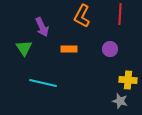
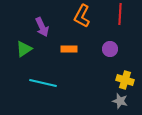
green triangle: moved 1 px down; rotated 30 degrees clockwise
yellow cross: moved 3 px left; rotated 12 degrees clockwise
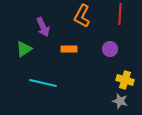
purple arrow: moved 1 px right
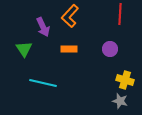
orange L-shape: moved 12 px left; rotated 15 degrees clockwise
green triangle: rotated 30 degrees counterclockwise
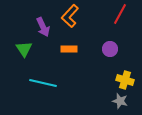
red line: rotated 25 degrees clockwise
